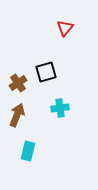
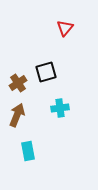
cyan rectangle: rotated 24 degrees counterclockwise
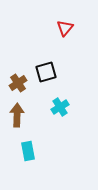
cyan cross: moved 1 px up; rotated 24 degrees counterclockwise
brown arrow: rotated 20 degrees counterclockwise
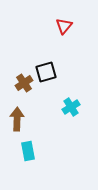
red triangle: moved 1 px left, 2 px up
brown cross: moved 6 px right
cyan cross: moved 11 px right
brown arrow: moved 4 px down
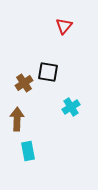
black square: moved 2 px right; rotated 25 degrees clockwise
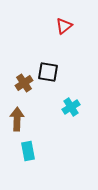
red triangle: rotated 12 degrees clockwise
